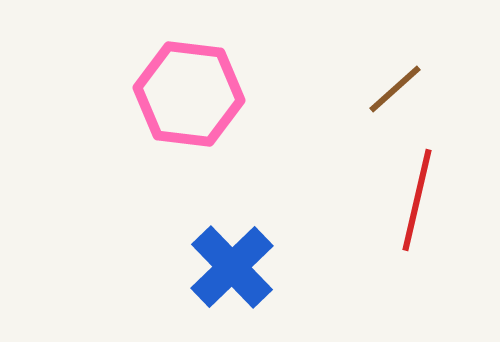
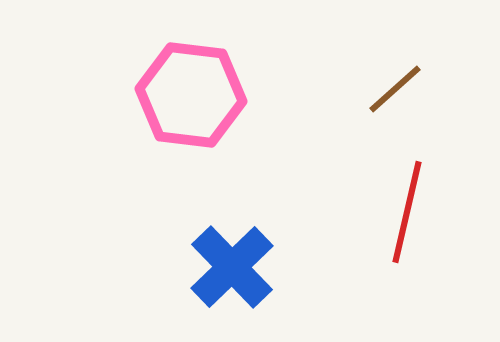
pink hexagon: moved 2 px right, 1 px down
red line: moved 10 px left, 12 px down
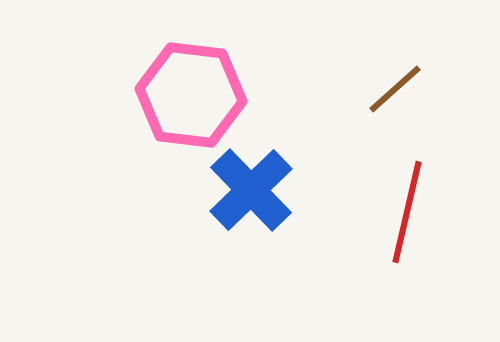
blue cross: moved 19 px right, 77 px up
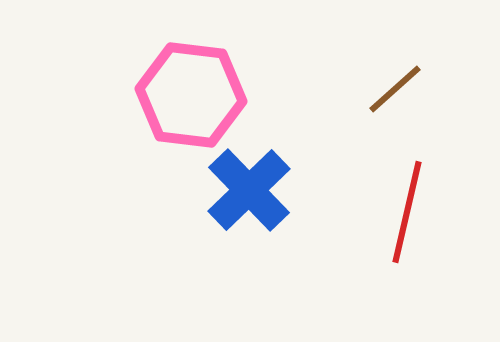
blue cross: moved 2 px left
